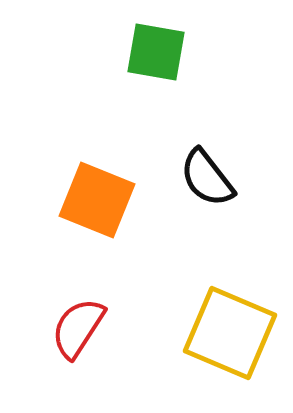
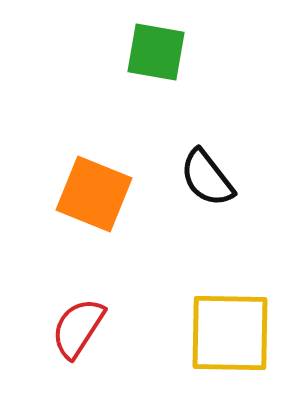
orange square: moved 3 px left, 6 px up
yellow square: rotated 22 degrees counterclockwise
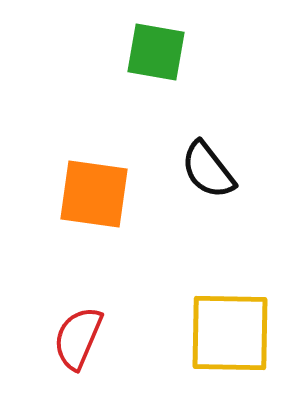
black semicircle: moved 1 px right, 8 px up
orange square: rotated 14 degrees counterclockwise
red semicircle: moved 10 px down; rotated 10 degrees counterclockwise
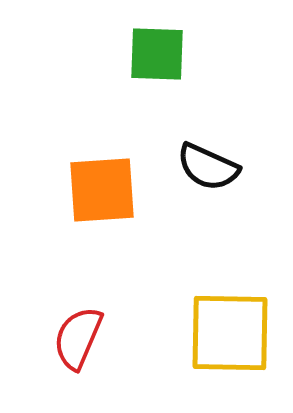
green square: moved 1 px right, 2 px down; rotated 8 degrees counterclockwise
black semicircle: moved 3 px up; rotated 28 degrees counterclockwise
orange square: moved 8 px right, 4 px up; rotated 12 degrees counterclockwise
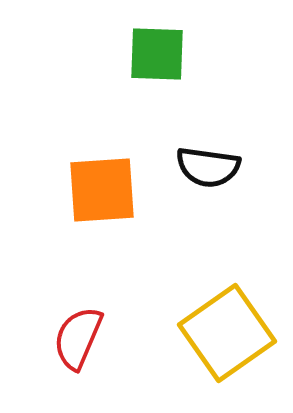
black semicircle: rotated 16 degrees counterclockwise
yellow square: moved 3 px left; rotated 36 degrees counterclockwise
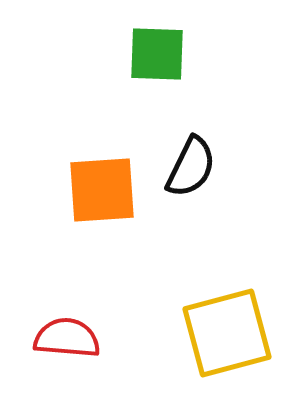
black semicircle: moved 17 px left; rotated 72 degrees counterclockwise
yellow square: rotated 20 degrees clockwise
red semicircle: moved 11 px left; rotated 72 degrees clockwise
